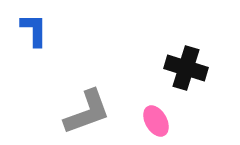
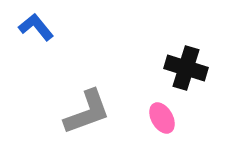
blue L-shape: moved 2 px right, 3 px up; rotated 39 degrees counterclockwise
pink ellipse: moved 6 px right, 3 px up
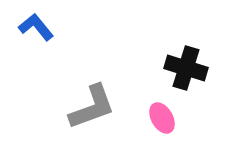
gray L-shape: moved 5 px right, 5 px up
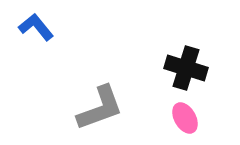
gray L-shape: moved 8 px right, 1 px down
pink ellipse: moved 23 px right
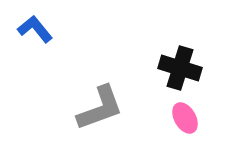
blue L-shape: moved 1 px left, 2 px down
black cross: moved 6 px left
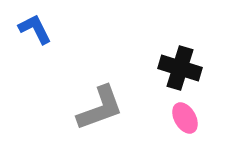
blue L-shape: rotated 12 degrees clockwise
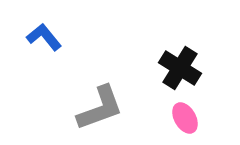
blue L-shape: moved 9 px right, 8 px down; rotated 12 degrees counterclockwise
black cross: rotated 15 degrees clockwise
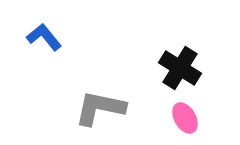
gray L-shape: rotated 148 degrees counterclockwise
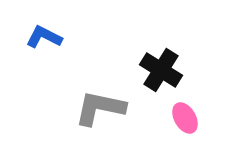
blue L-shape: rotated 24 degrees counterclockwise
black cross: moved 19 px left, 2 px down
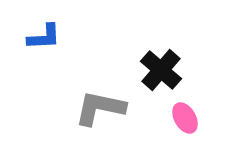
blue L-shape: rotated 150 degrees clockwise
black cross: rotated 9 degrees clockwise
